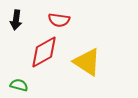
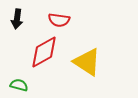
black arrow: moved 1 px right, 1 px up
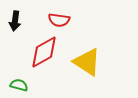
black arrow: moved 2 px left, 2 px down
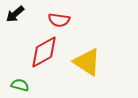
black arrow: moved 7 px up; rotated 42 degrees clockwise
green semicircle: moved 1 px right
